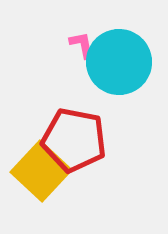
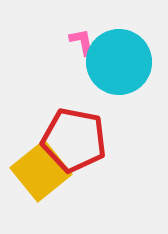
pink L-shape: moved 3 px up
yellow square: rotated 8 degrees clockwise
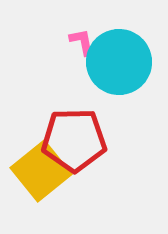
red pentagon: rotated 12 degrees counterclockwise
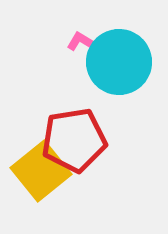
pink L-shape: rotated 48 degrees counterclockwise
red pentagon: rotated 8 degrees counterclockwise
